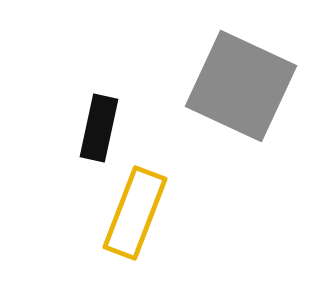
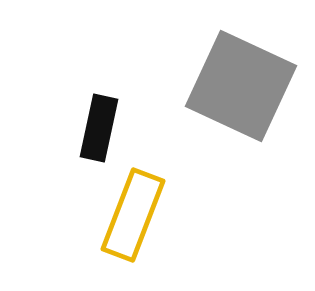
yellow rectangle: moved 2 px left, 2 px down
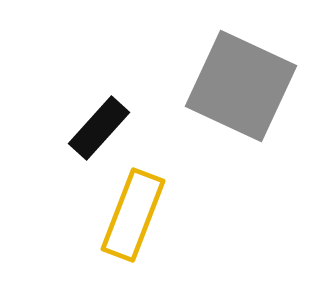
black rectangle: rotated 30 degrees clockwise
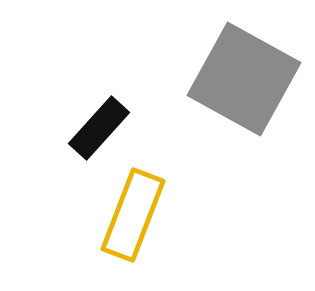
gray square: moved 3 px right, 7 px up; rotated 4 degrees clockwise
